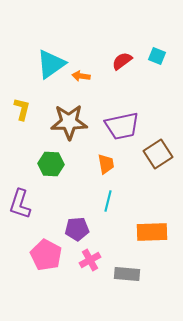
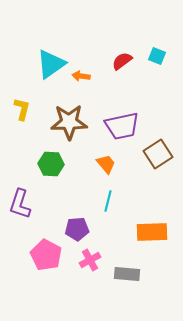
orange trapezoid: rotated 30 degrees counterclockwise
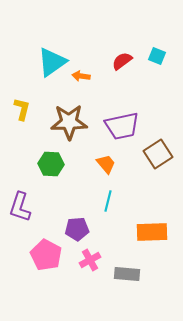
cyan triangle: moved 1 px right, 2 px up
purple L-shape: moved 3 px down
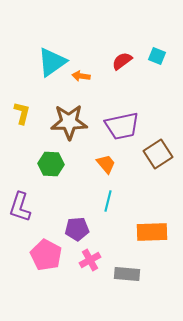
yellow L-shape: moved 4 px down
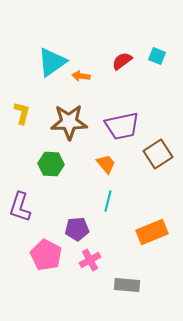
orange rectangle: rotated 20 degrees counterclockwise
gray rectangle: moved 11 px down
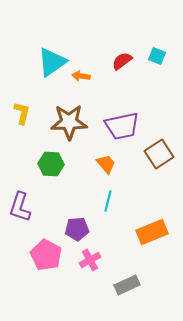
brown square: moved 1 px right
gray rectangle: rotated 30 degrees counterclockwise
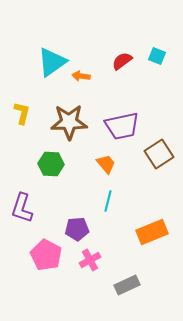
purple L-shape: moved 2 px right, 1 px down
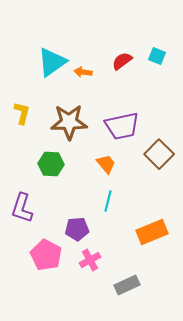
orange arrow: moved 2 px right, 4 px up
brown square: rotated 12 degrees counterclockwise
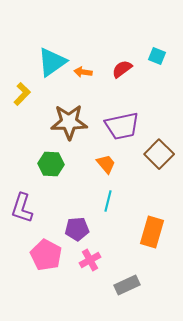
red semicircle: moved 8 px down
yellow L-shape: moved 19 px up; rotated 30 degrees clockwise
orange rectangle: rotated 52 degrees counterclockwise
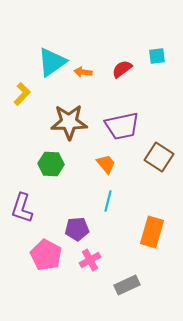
cyan square: rotated 30 degrees counterclockwise
brown square: moved 3 px down; rotated 12 degrees counterclockwise
